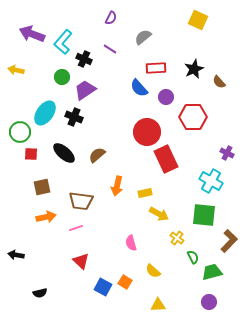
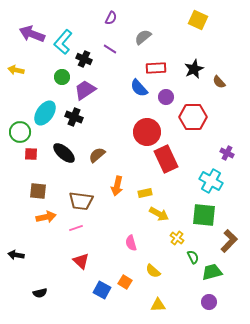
brown square at (42, 187): moved 4 px left, 4 px down; rotated 18 degrees clockwise
blue square at (103, 287): moved 1 px left, 3 px down
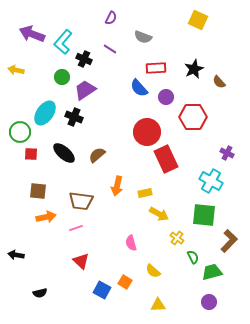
gray semicircle at (143, 37): rotated 120 degrees counterclockwise
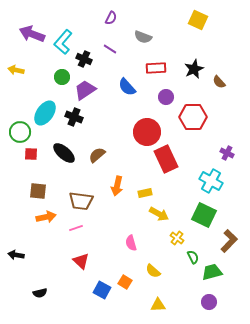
blue semicircle at (139, 88): moved 12 px left, 1 px up
green square at (204, 215): rotated 20 degrees clockwise
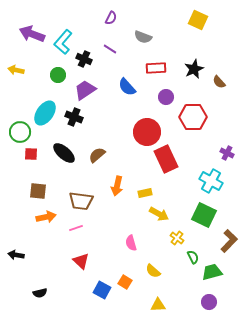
green circle at (62, 77): moved 4 px left, 2 px up
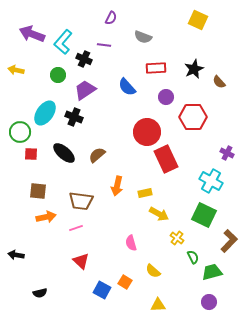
purple line at (110, 49): moved 6 px left, 4 px up; rotated 24 degrees counterclockwise
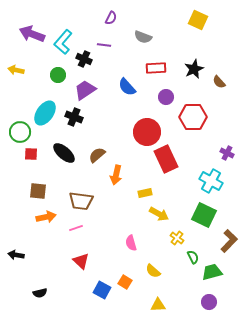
orange arrow at (117, 186): moved 1 px left, 11 px up
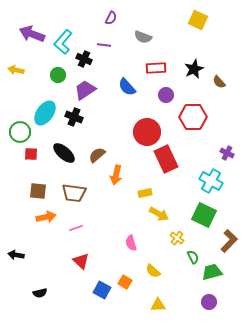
purple circle at (166, 97): moved 2 px up
brown trapezoid at (81, 201): moved 7 px left, 8 px up
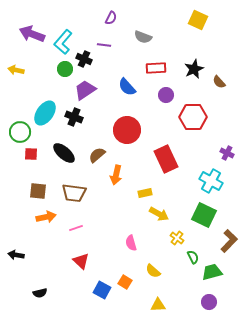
green circle at (58, 75): moved 7 px right, 6 px up
red circle at (147, 132): moved 20 px left, 2 px up
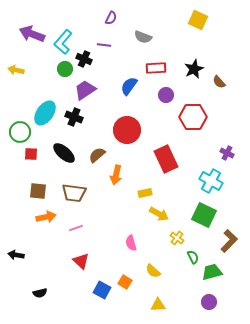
blue semicircle at (127, 87): moved 2 px right, 1 px up; rotated 78 degrees clockwise
